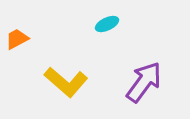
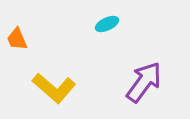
orange trapezoid: rotated 85 degrees counterclockwise
yellow L-shape: moved 12 px left, 6 px down
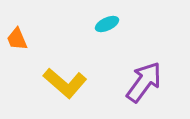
yellow L-shape: moved 11 px right, 5 px up
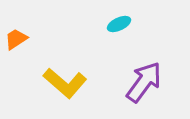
cyan ellipse: moved 12 px right
orange trapezoid: moved 1 px left; rotated 80 degrees clockwise
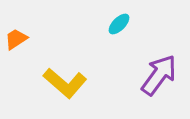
cyan ellipse: rotated 20 degrees counterclockwise
purple arrow: moved 15 px right, 7 px up
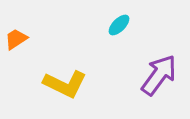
cyan ellipse: moved 1 px down
yellow L-shape: moved 1 px down; rotated 15 degrees counterclockwise
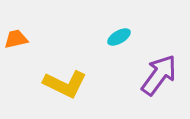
cyan ellipse: moved 12 px down; rotated 15 degrees clockwise
orange trapezoid: rotated 20 degrees clockwise
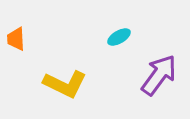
orange trapezoid: rotated 80 degrees counterclockwise
